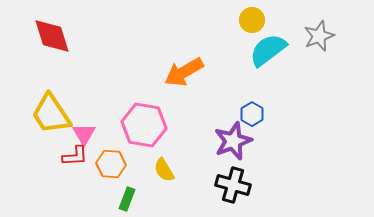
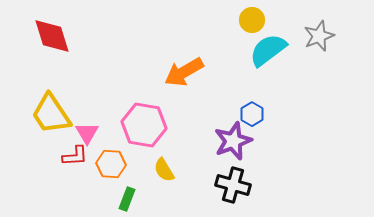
pink triangle: moved 3 px right, 1 px up
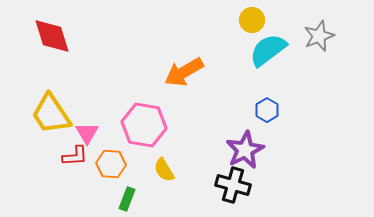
blue hexagon: moved 15 px right, 4 px up
purple star: moved 12 px right, 9 px down; rotated 6 degrees counterclockwise
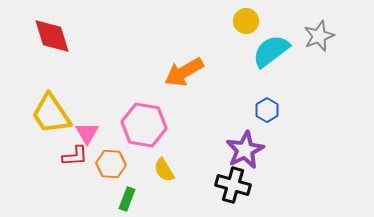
yellow circle: moved 6 px left, 1 px down
cyan semicircle: moved 3 px right, 1 px down
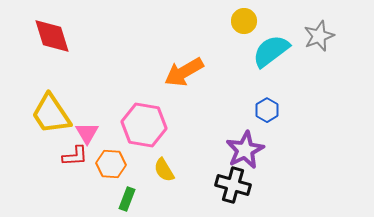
yellow circle: moved 2 px left
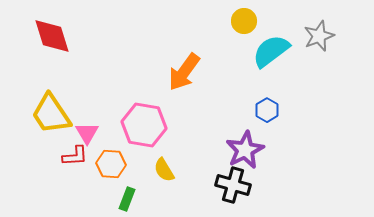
orange arrow: rotated 24 degrees counterclockwise
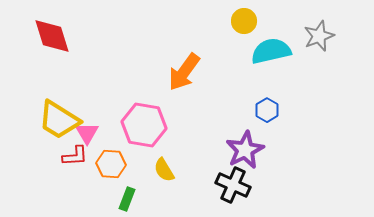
cyan semicircle: rotated 24 degrees clockwise
yellow trapezoid: moved 8 px right, 6 px down; rotated 24 degrees counterclockwise
black cross: rotated 8 degrees clockwise
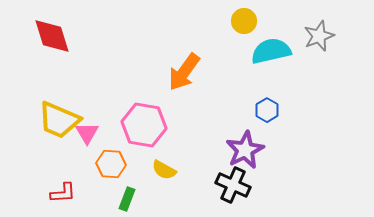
yellow trapezoid: rotated 9 degrees counterclockwise
red L-shape: moved 12 px left, 37 px down
yellow semicircle: rotated 30 degrees counterclockwise
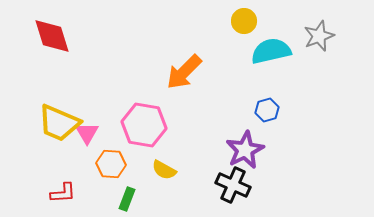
orange arrow: rotated 9 degrees clockwise
blue hexagon: rotated 15 degrees clockwise
yellow trapezoid: moved 3 px down
